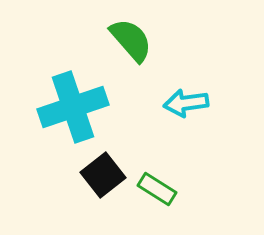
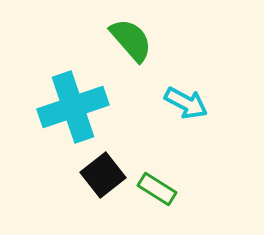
cyan arrow: rotated 144 degrees counterclockwise
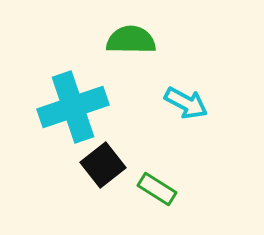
green semicircle: rotated 48 degrees counterclockwise
black square: moved 10 px up
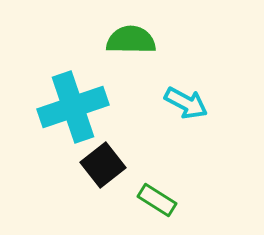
green rectangle: moved 11 px down
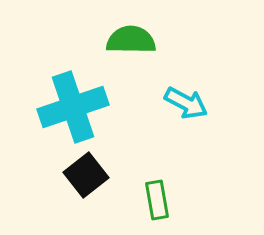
black square: moved 17 px left, 10 px down
green rectangle: rotated 48 degrees clockwise
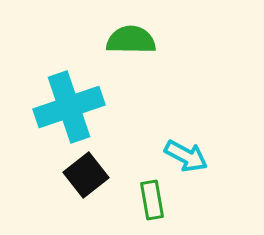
cyan arrow: moved 53 px down
cyan cross: moved 4 px left
green rectangle: moved 5 px left
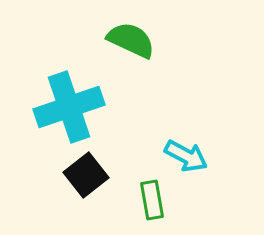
green semicircle: rotated 24 degrees clockwise
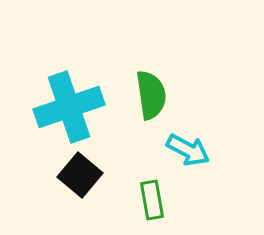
green semicircle: moved 20 px right, 55 px down; rotated 57 degrees clockwise
cyan arrow: moved 2 px right, 6 px up
black square: moved 6 px left; rotated 12 degrees counterclockwise
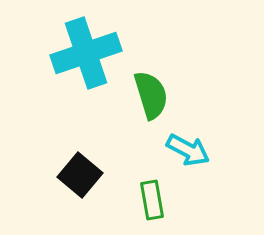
green semicircle: rotated 9 degrees counterclockwise
cyan cross: moved 17 px right, 54 px up
